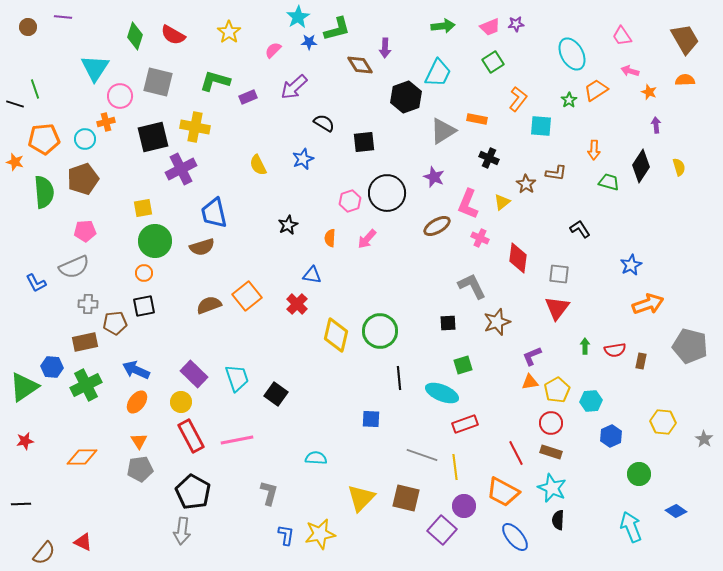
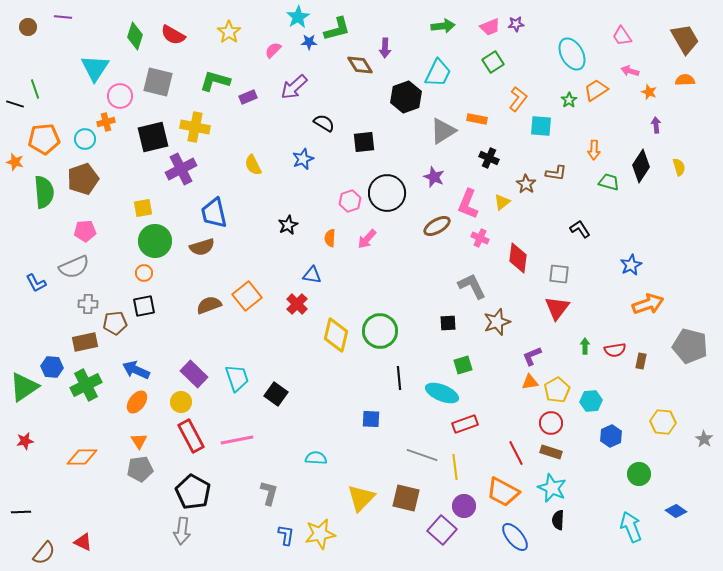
yellow semicircle at (258, 165): moved 5 px left
black line at (21, 504): moved 8 px down
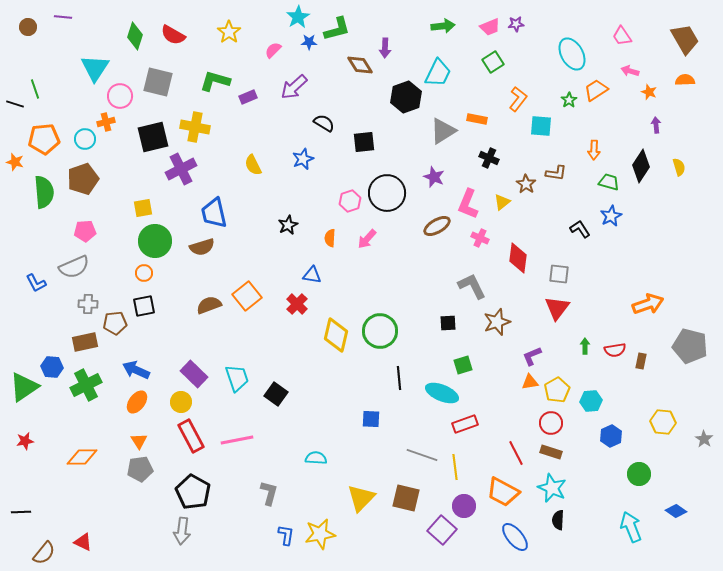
blue star at (631, 265): moved 20 px left, 49 px up
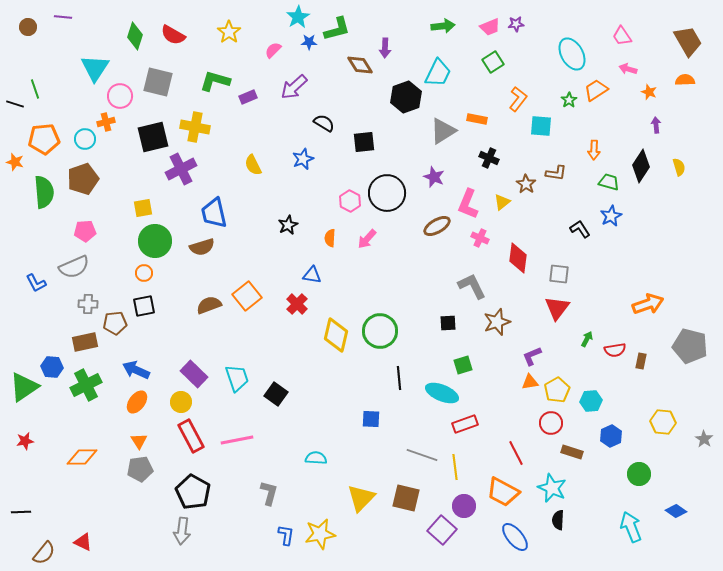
brown trapezoid at (685, 39): moved 3 px right, 2 px down
pink arrow at (630, 71): moved 2 px left, 2 px up
pink hexagon at (350, 201): rotated 15 degrees counterclockwise
green arrow at (585, 346): moved 2 px right, 7 px up; rotated 28 degrees clockwise
brown rectangle at (551, 452): moved 21 px right
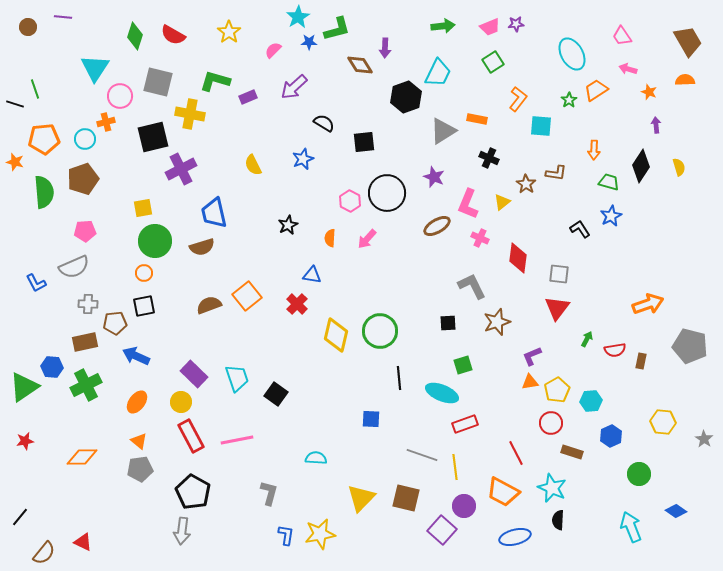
yellow cross at (195, 127): moved 5 px left, 13 px up
blue arrow at (136, 370): moved 14 px up
orange triangle at (139, 441): rotated 18 degrees counterclockwise
black line at (21, 512): moved 1 px left, 5 px down; rotated 48 degrees counterclockwise
blue ellipse at (515, 537): rotated 64 degrees counterclockwise
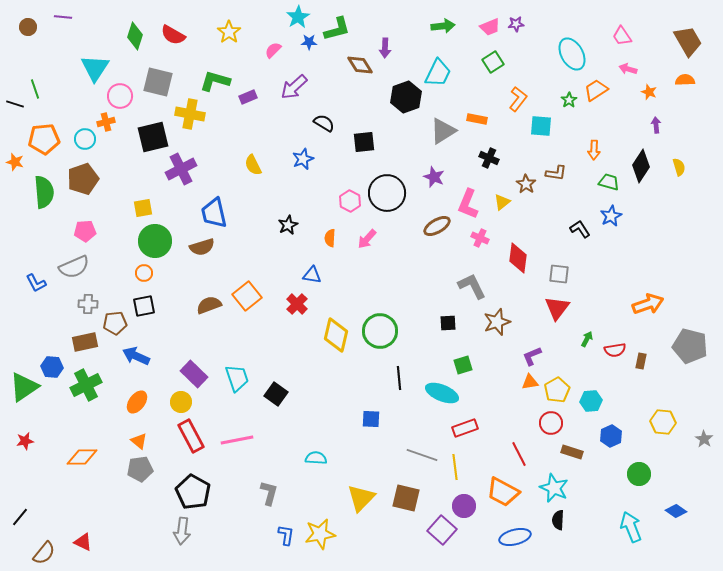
red rectangle at (465, 424): moved 4 px down
red line at (516, 453): moved 3 px right, 1 px down
cyan star at (552, 488): moved 2 px right
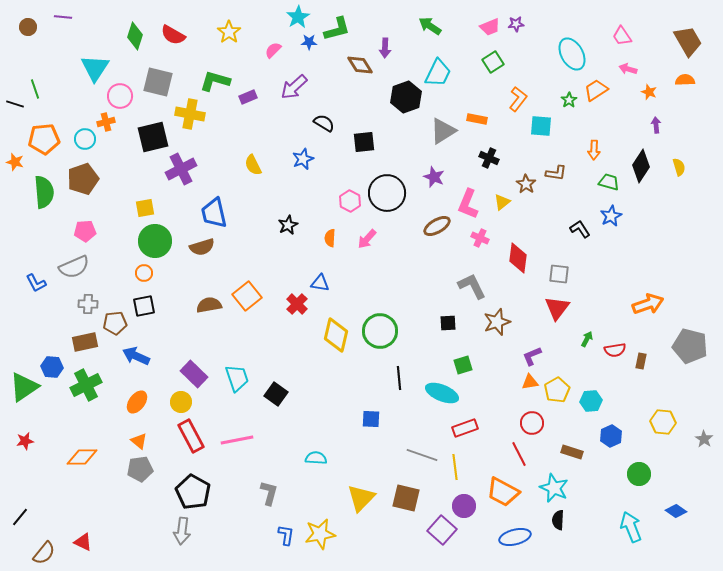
green arrow at (443, 26): moved 13 px left; rotated 140 degrees counterclockwise
yellow square at (143, 208): moved 2 px right
blue triangle at (312, 275): moved 8 px right, 8 px down
brown semicircle at (209, 305): rotated 10 degrees clockwise
red circle at (551, 423): moved 19 px left
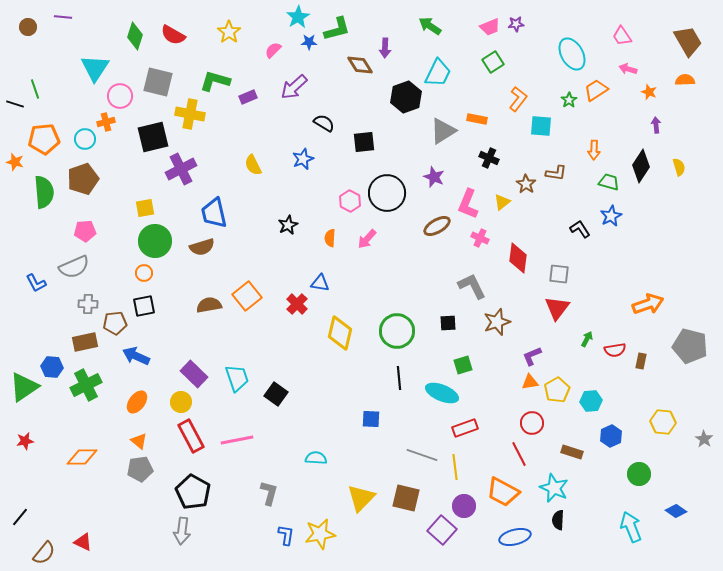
green circle at (380, 331): moved 17 px right
yellow diamond at (336, 335): moved 4 px right, 2 px up
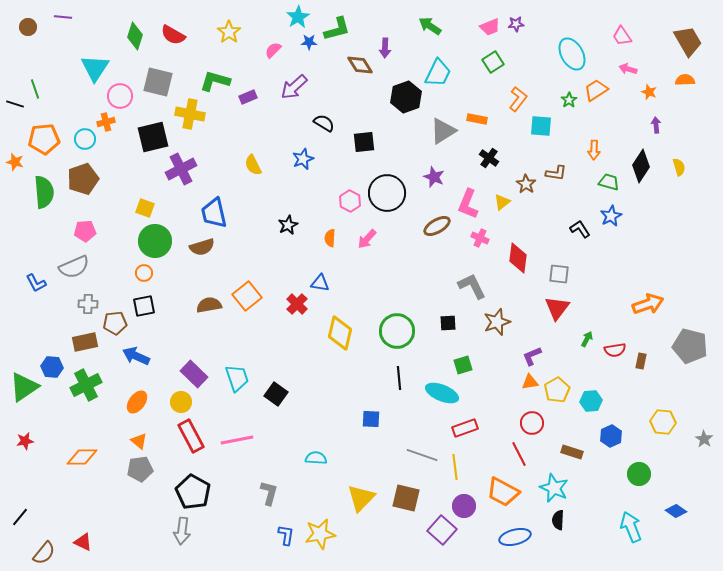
black cross at (489, 158): rotated 12 degrees clockwise
yellow square at (145, 208): rotated 30 degrees clockwise
